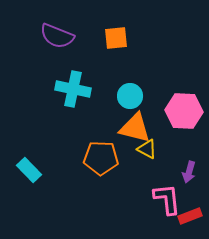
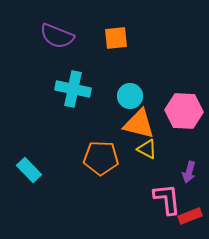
orange triangle: moved 4 px right, 4 px up
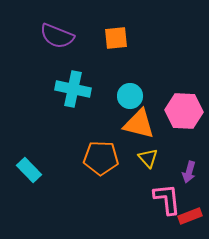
yellow triangle: moved 1 px right, 9 px down; rotated 20 degrees clockwise
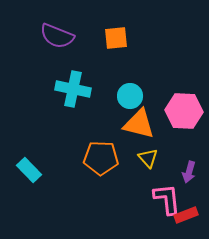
red rectangle: moved 4 px left, 1 px up
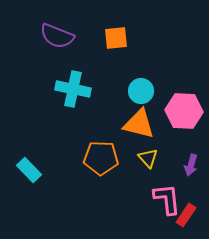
cyan circle: moved 11 px right, 5 px up
purple arrow: moved 2 px right, 7 px up
red rectangle: rotated 35 degrees counterclockwise
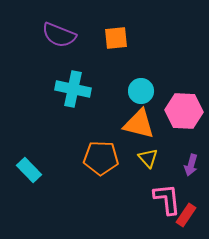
purple semicircle: moved 2 px right, 1 px up
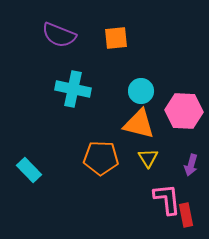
yellow triangle: rotated 10 degrees clockwise
red rectangle: rotated 45 degrees counterclockwise
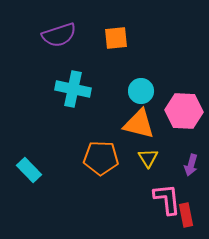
purple semicircle: rotated 40 degrees counterclockwise
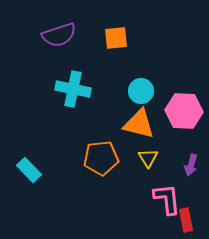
orange pentagon: rotated 8 degrees counterclockwise
red rectangle: moved 5 px down
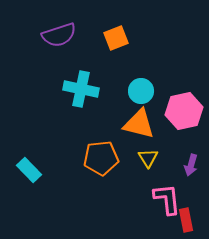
orange square: rotated 15 degrees counterclockwise
cyan cross: moved 8 px right
pink hexagon: rotated 15 degrees counterclockwise
